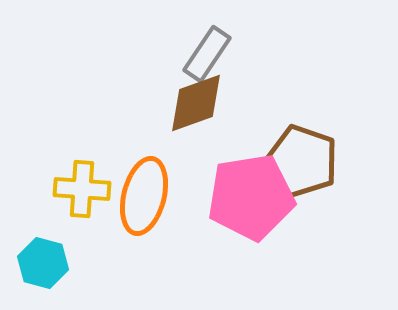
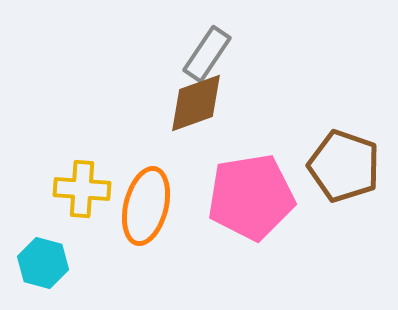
brown pentagon: moved 42 px right, 5 px down
orange ellipse: moved 2 px right, 10 px down
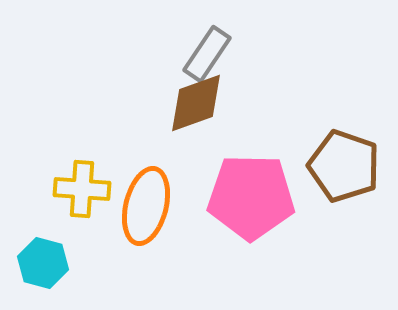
pink pentagon: rotated 10 degrees clockwise
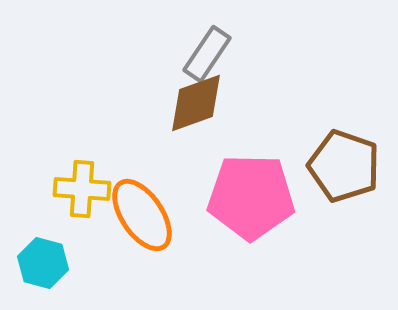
orange ellipse: moved 4 px left, 9 px down; rotated 48 degrees counterclockwise
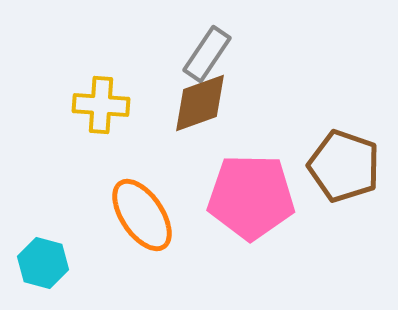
brown diamond: moved 4 px right
yellow cross: moved 19 px right, 84 px up
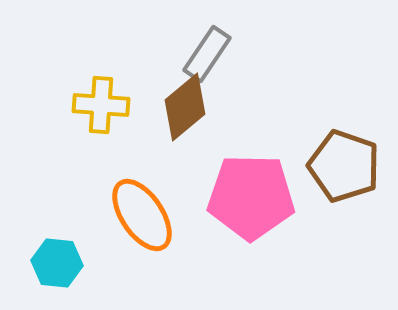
brown diamond: moved 15 px left, 4 px down; rotated 20 degrees counterclockwise
cyan hexagon: moved 14 px right; rotated 9 degrees counterclockwise
